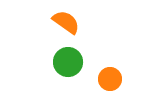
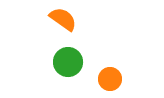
orange semicircle: moved 3 px left, 3 px up
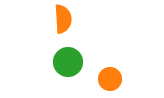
orange semicircle: rotated 52 degrees clockwise
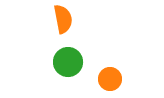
orange semicircle: rotated 8 degrees counterclockwise
